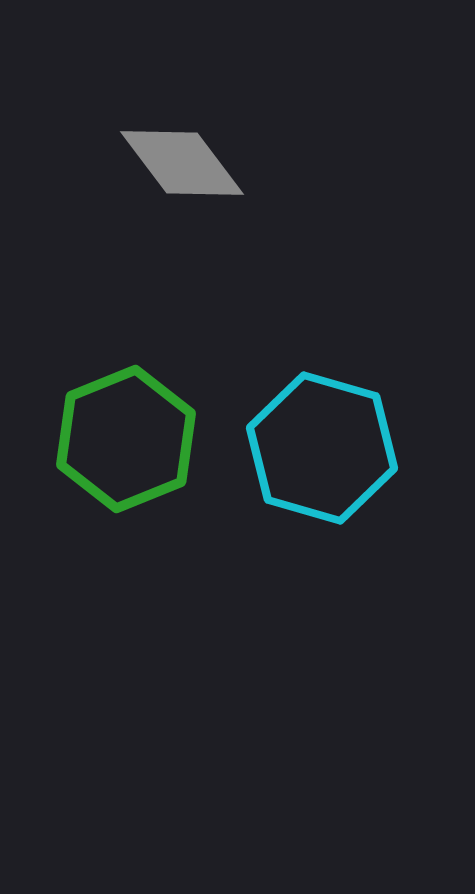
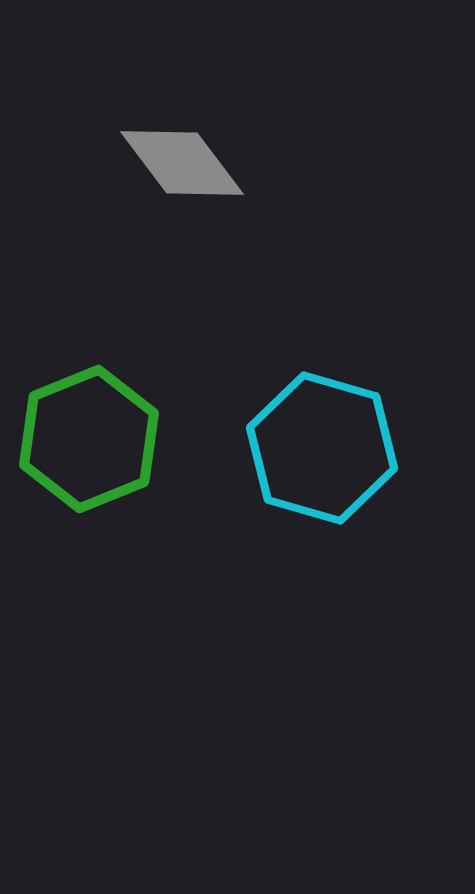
green hexagon: moved 37 px left
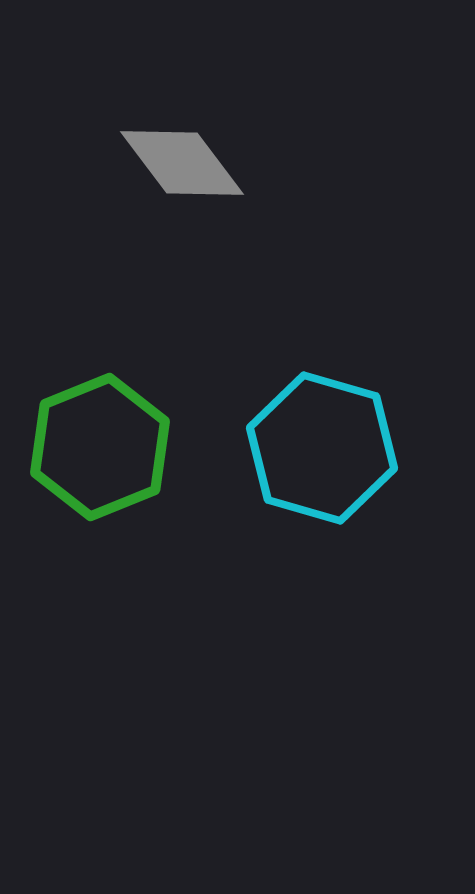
green hexagon: moved 11 px right, 8 px down
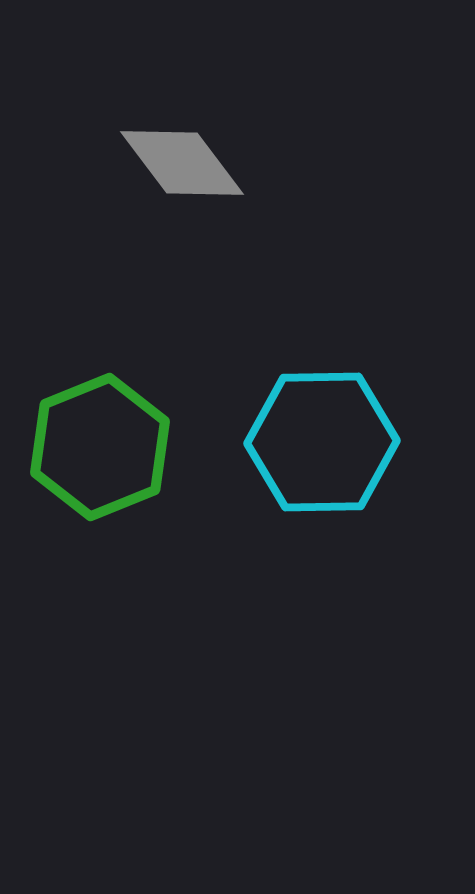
cyan hexagon: moved 6 px up; rotated 17 degrees counterclockwise
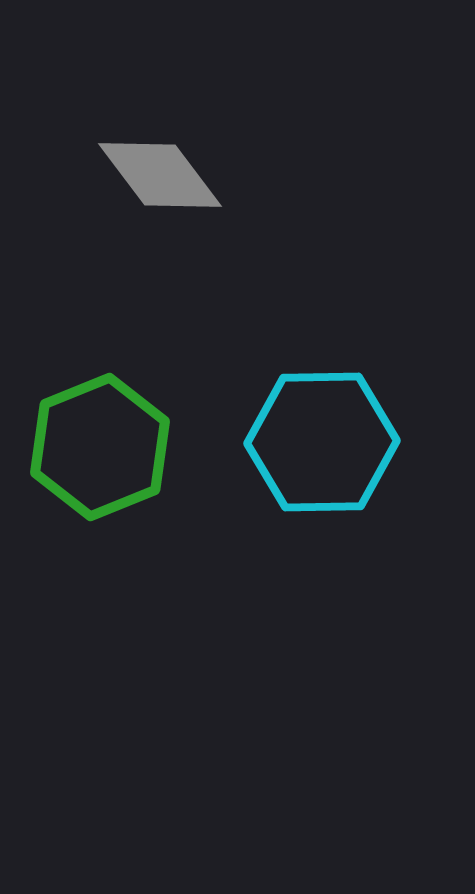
gray diamond: moved 22 px left, 12 px down
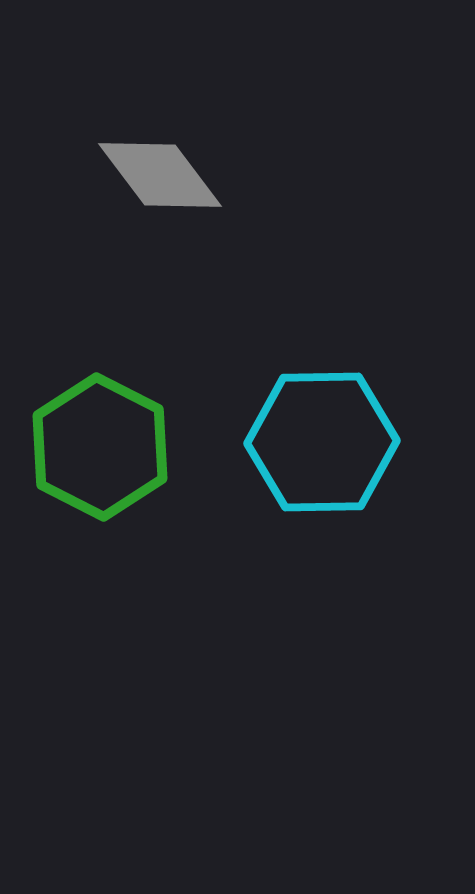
green hexagon: rotated 11 degrees counterclockwise
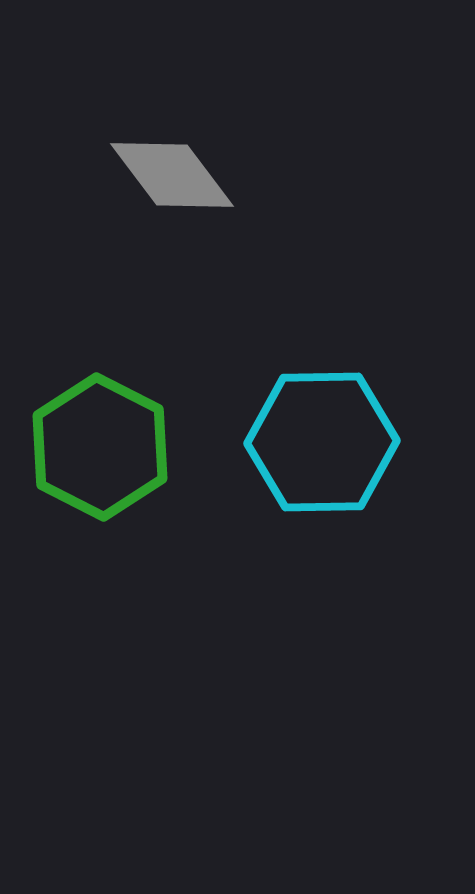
gray diamond: moved 12 px right
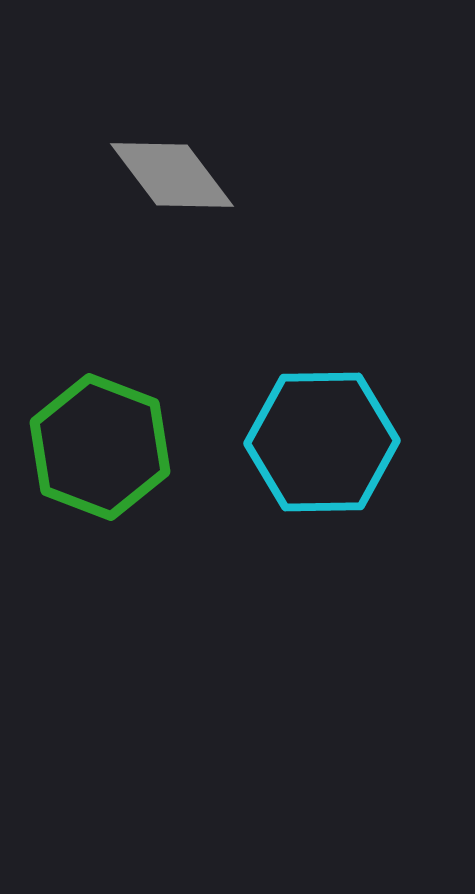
green hexagon: rotated 6 degrees counterclockwise
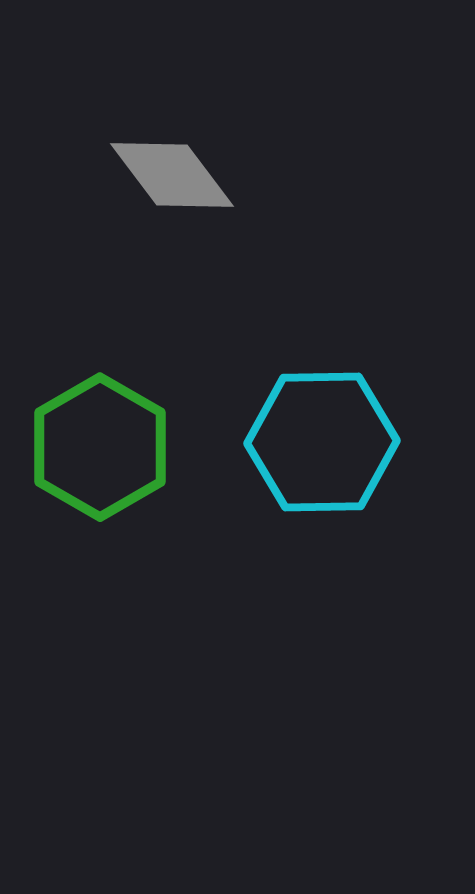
green hexagon: rotated 9 degrees clockwise
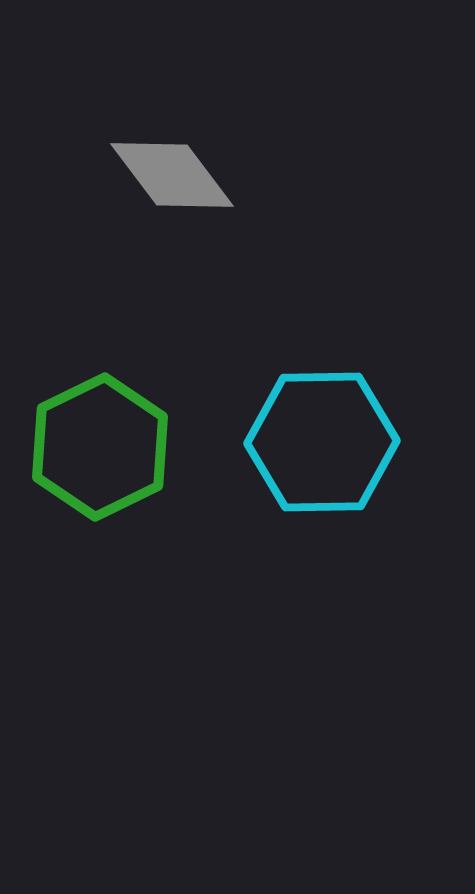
green hexagon: rotated 4 degrees clockwise
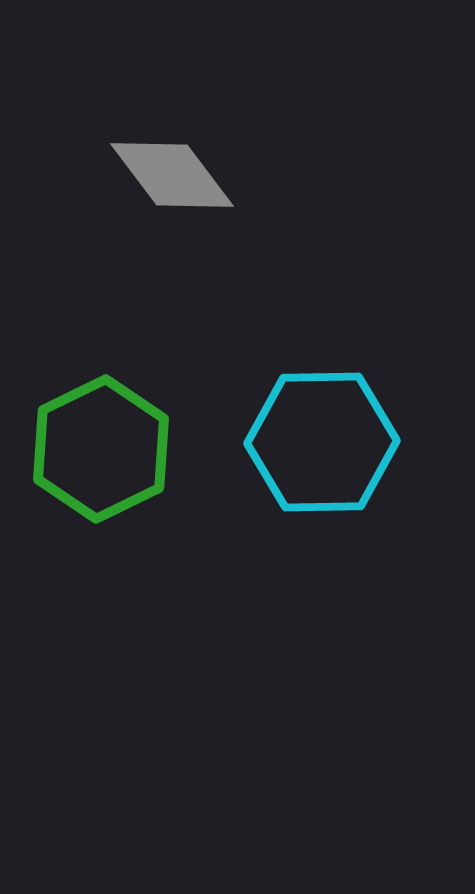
green hexagon: moved 1 px right, 2 px down
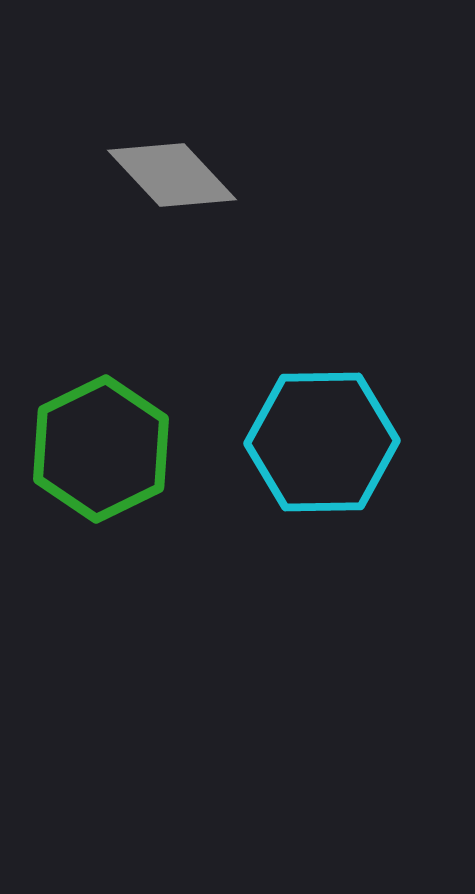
gray diamond: rotated 6 degrees counterclockwise
